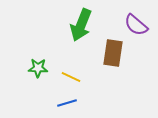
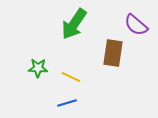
green arrow: moved 7 px left, 1 px up; rotated 12 degrees clockwise
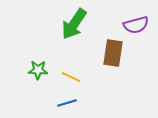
purple semicircle: rotated 55 degrees counterclockwise
green star: moved 2 px down
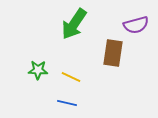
blue line: rotated 30 degrees clockwise
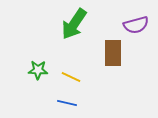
brown rectangle: rotated 8 degrees counterclockwise
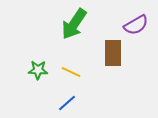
purple semicircle: rotated 15 degrees counterclockwise
yellow line: moved 5 px up
blue line: rotated 54 degrees counterclockwise
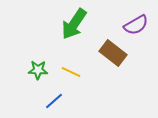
brown rectangle: rotated 52 degrees counterclockwise
blue line: moved 13 px left, 2 px up
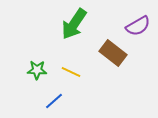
purple semicircle: moved 2 px right, 1 px down
green star: moved 1 px left
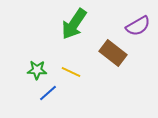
blue line: moved 6 px left, 8 px up
